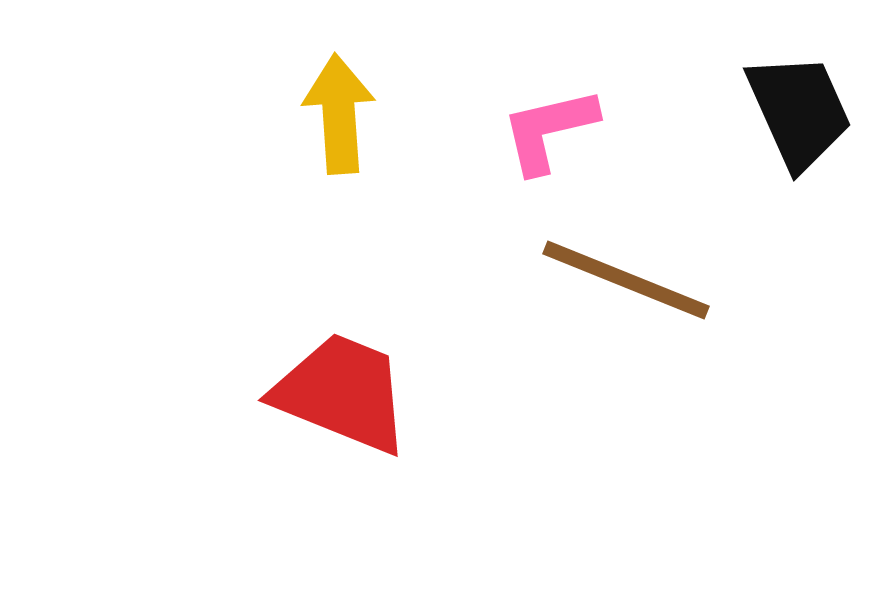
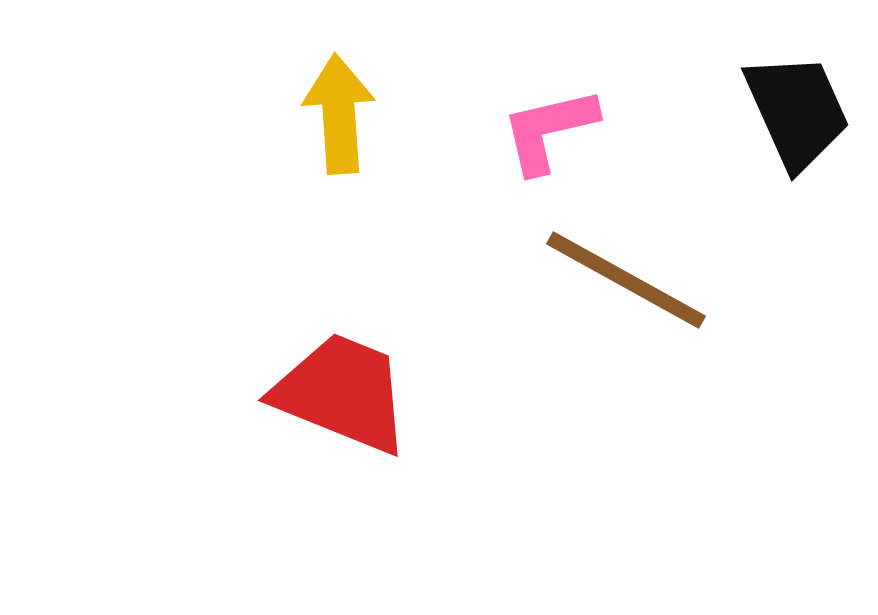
black trapezoid: moved 2 px left
brown line: rotated 7 degrees clockwise
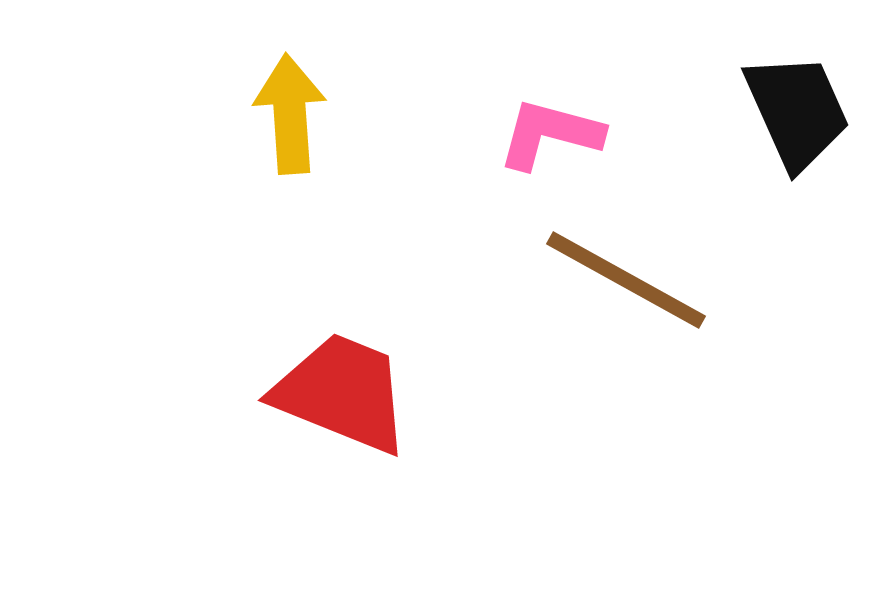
yellow arrow: moved 49 px left
pink L-shape: moved 1 px right, 4 px down; rotated 28 degrees clockwise
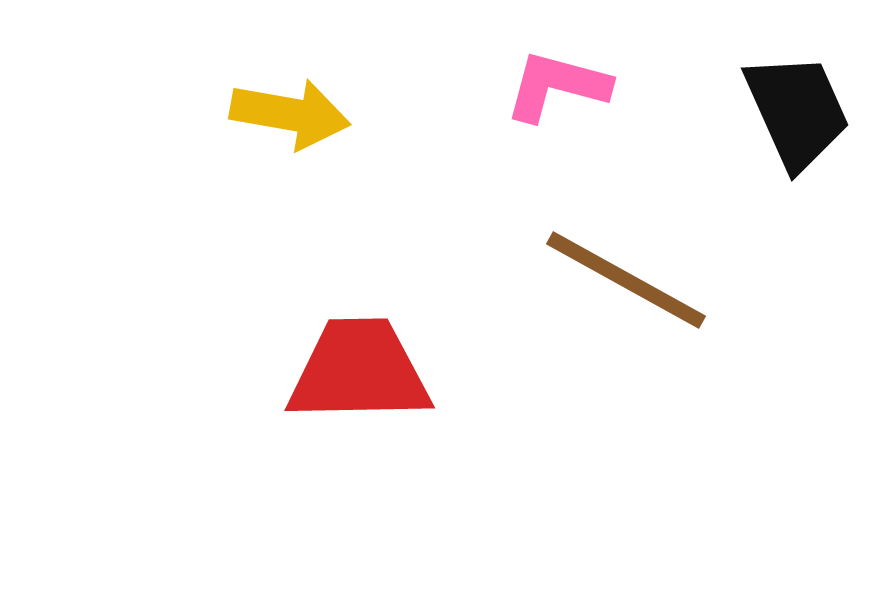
yellow arrow: rotated 104 degrees clockwise
pink L-shape: moved 7 px right, 48 px up
red trapezoid: moved 17 px right, 22 px up; rotated 23 degrees counterclockwise
